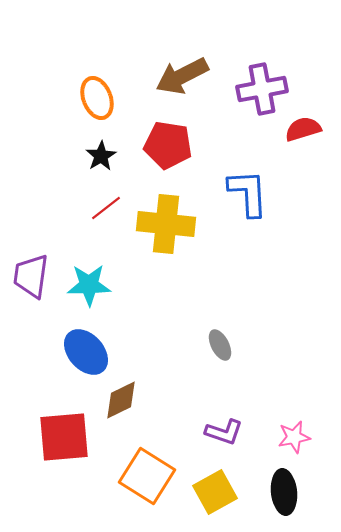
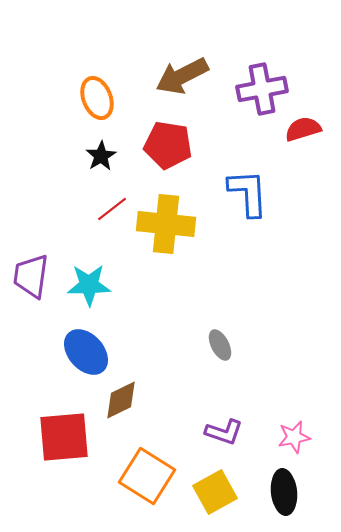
red line: moved 6 px right, 1 px down
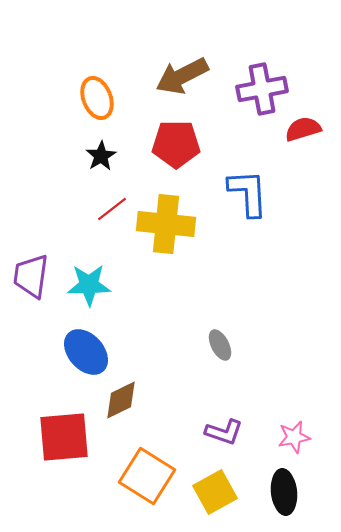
red pentagon: moved 8 px right, 1 px up; rotated 9 degrees counterclockwise
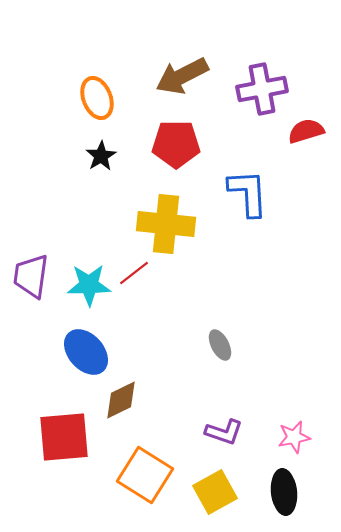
red semicircle: moved 3 px right, 2 px down
red line: moved 22 px right, 64 px down
orange square: moved 2 px left, 1 px up
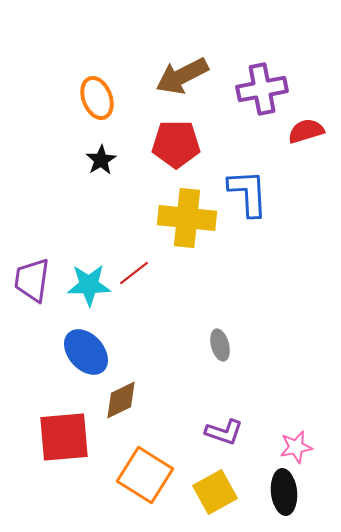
black star: moved 4 px down
yellow cross: moved 21 px right, 6 px up
purple trapezoid: moved 1 px right, 4 px down
gray ellipse: rotated 12 degrees clockwise
pink star: moved 2 px right, 10 px down
